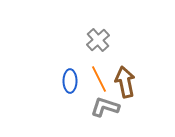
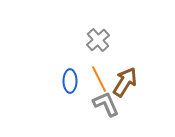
brown arrow: rotated 44 degrees clockwise
gray L-shape: moved 1 px right, 3 px up; rotated 48 degrees clockwise
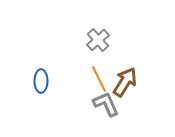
blue ellipse: moved 29 px left
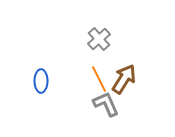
gray cross: moved 1 px right, 1 px up
brown arrow: moved 1 px left, 3 px up
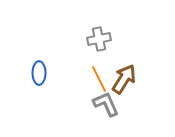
gray cross: rotated 30 degrees clockwise
blue ellipse: moved 2 px left, 8 px up
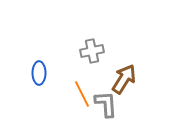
gray cross: moved 7 px left, 12 px down
orange line: moved 17 px left, 15 px down
gray L-shape: rotated 20 degrees clockwise
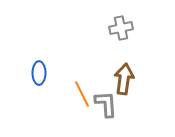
gray cross: moved 29 px right, 23 px up
brown arrow: rotated 24 degrees counterclockwise
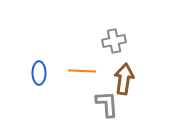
gray cross: moved 7 px left, 13 px down
orange line: moved 23 px up; rotated 60 degrees counterclockwise
gray L-shape: moved 1 px right
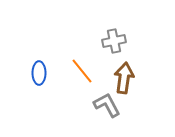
orange line: rotated 48 degrees clockwise
brown arrow: moved 1 px up
gray L-shape: moved 1 px down; rotated 24 degrees counterclockwise
